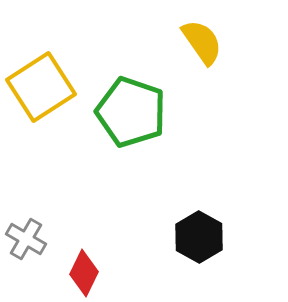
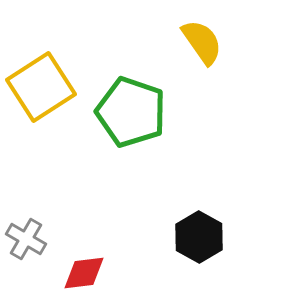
red diamond: rotated 57 degrees clockwise
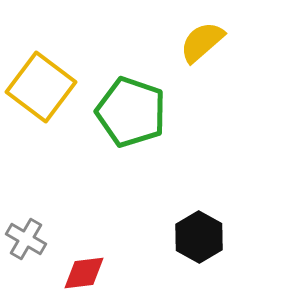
yellow semicircle: rotated 96 degrees counterclockwise
yellow square: rotated 20 degrees counterclockwise
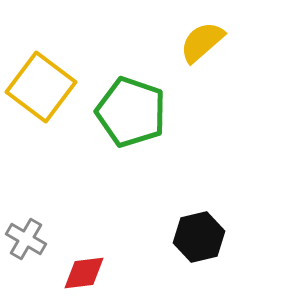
black hexagon: rotated 18 degrees clockwise
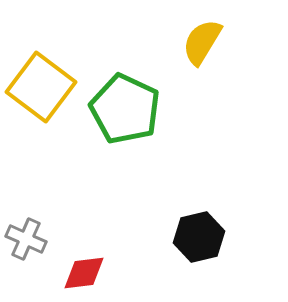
yellow semicircle: rotated 18 degrees counterclockwise
green pentagon: moved 6 px left, 3 px up; rotated 6 degrees clockwise
gray cross: rotated 6 degrees counterclockwise
